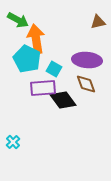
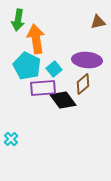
green arrow: rotated 70 degrees clockwise
cyan pentagon: moved 7 px down
cyan square: rotated 21 degrees clockwise
brown diamond: moved 3 px left; rotated 70 degrees clockwise
cyan cross: moved 2 px left, 3 px up
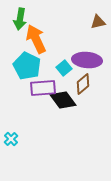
green arrow: moved 2 px right, 1 px up
orange arrow: rotated 16 degrees counterclockwise
cyan square: moved 10 px right, 1 px up
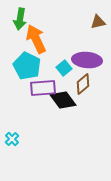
cyan cross: moved 1 px right
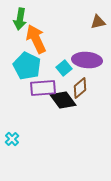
brown diamond: moved 3 px left, 4 px down
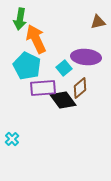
purple ellipse: moved 1 px left, 3 px up
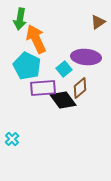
brown triangle: rotated 21 degrees counterclockwise
cyan square: moved 1 px down
